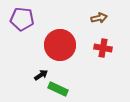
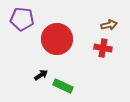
brown arrow: moved 10 px right, 7 px down
red circle: moved 3 px left, 6 px up
green rectangle: moved 5 px right, 3 px up
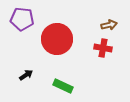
black arrow: moved 15 px left
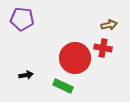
red circle: moved 18 px right, 19 px down
black arrow: rotated 24 degrees clockwise
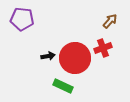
brown arrow: moved 1 px right, 4 px up; rotated 35 degrees counterclockwise
red cross: rotated 30 degrees counterclockwise
black arrow: moved 22 px right, 19 px up
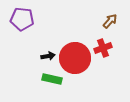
green rectangle: moved 11 px left, 7 px up; rotated 12 degrees counterclockwise
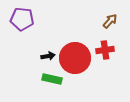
red cross: moved 2 px right, 2 px down; rotated 12 degrees clockwise
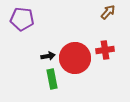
brown arrow: moved 2 px left, 9 px up
green rectangle: rotated 66 degrees clockwise
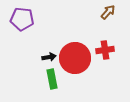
black arrow: moved 1 px right, 1 px down
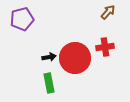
purple pentagon: rotated 20 degrees counterclockwise
red cross: moved 3 px up
green rectangle: moved 3 px left, 4 px down
